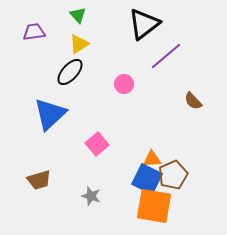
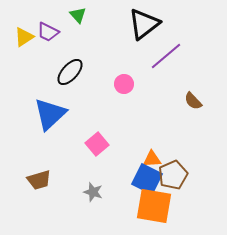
purple trapezoid: moved 14 px right; rotated 145 degrees counterclockwise
yellow triangle: moved 55 px left, 7 px up
gray star: moved 2 px right, 4 px up
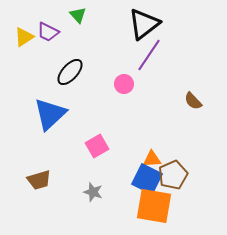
purple line: moved 17 px left, 1 px up; rotated 16 degrees counterclockwise
pink square: moved 2 px down; rotated 10 degrees clockwise
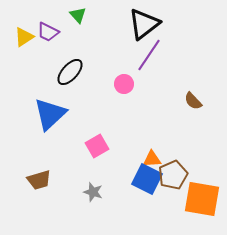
orange square: moved 48 px right, 7 px up
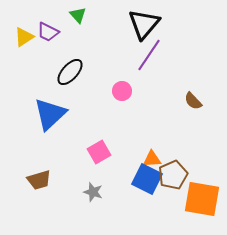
black triangle: rotated 12 degrees counterclockwise
pink circle: moved 2 px left, 7 px down
pink square: moved 2 px right, 6 px down
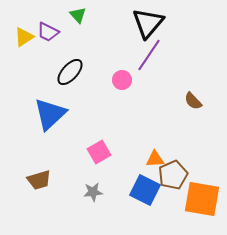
black triangle: moved 4 px right, 1 px up
pink circle: moved 11 px up
orange triangle: moved 3 px right
blue square: moved 2 px left, 11 px down
gray star: rotated 24 degrees counterclockwise
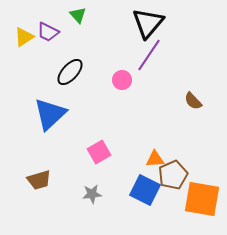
gray star: moved 1 px left, 2 px down
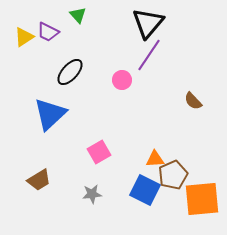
brown trapezoid: rotated 15 degrees counterclockwise
orange square: rotated 15 degrees counterclockwise
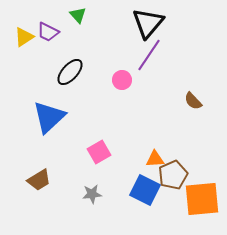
blue triangle: moved 1 px left, 3 px down
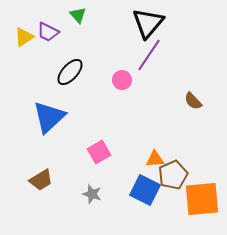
brown trapezoid: moved 2 px right
gray star: rotated 24 degrees clockwise
